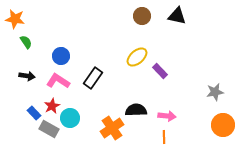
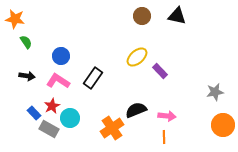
black semicircle: rotated 20 degrees counterclockwise
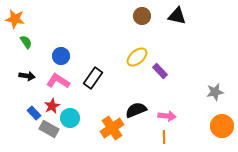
orange circle: moved 1 px left, 1 px down
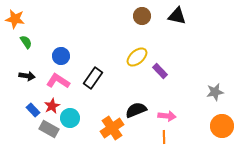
blue rectangle: moved 1 px left, 3 px up
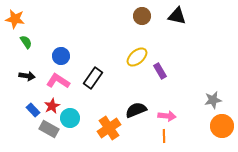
purple rectangle: rotated 14 degrees clockwise
gray star: moved 2 px left, 8 px down
orange cross: moved 3 px left
orange line: moved 1 px up
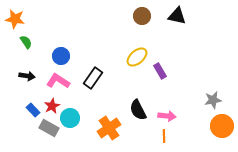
black semicircle: moved 2 px right; rotated 95 degrees counterclockwise
gray rectangle: moved 1 px up
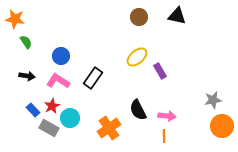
brown circle: moved 3 px left, 1 px down
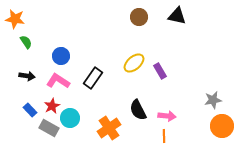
yellow ellipse: moved 3 px left, 6 px down
blue rectangle: moved 3 px left
